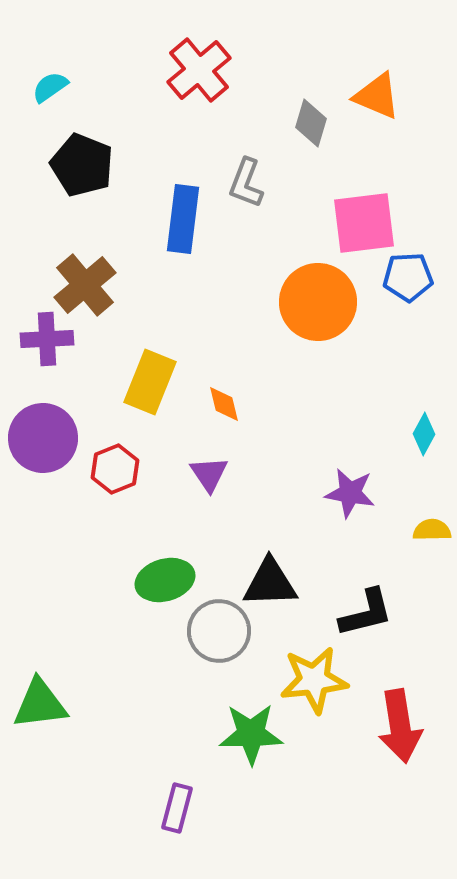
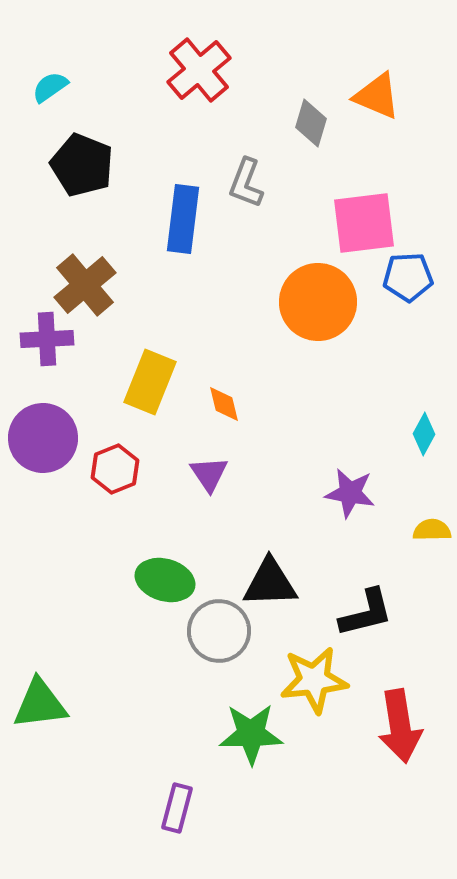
green ellipse: rotated 32 degrees clockwise
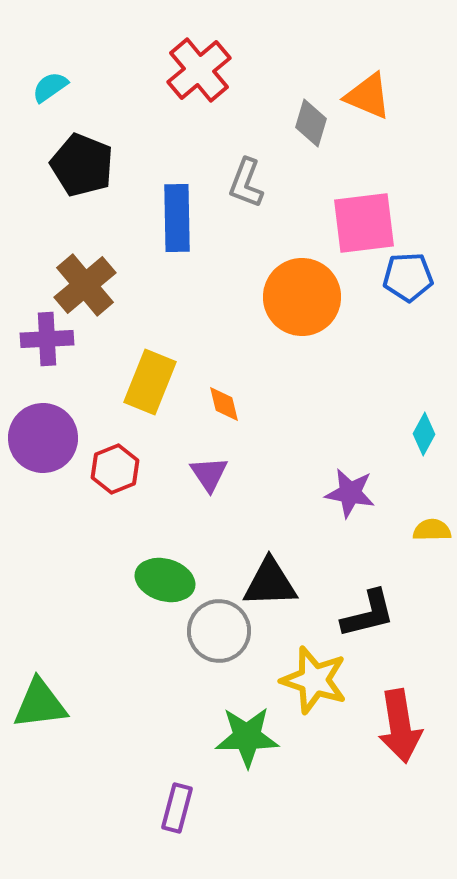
orange triangle: moved 9 px left
blue rectangle: moved 6 px left, 1 px up; rotated 8 degrees counterclockwise
orange circle: moved 16 px left, 5 px up
black L-shape: moved 2 px right, 1 px down
yellow star: rotated 24 degrees clockwise
green star: moved 4 px left, 3 px down
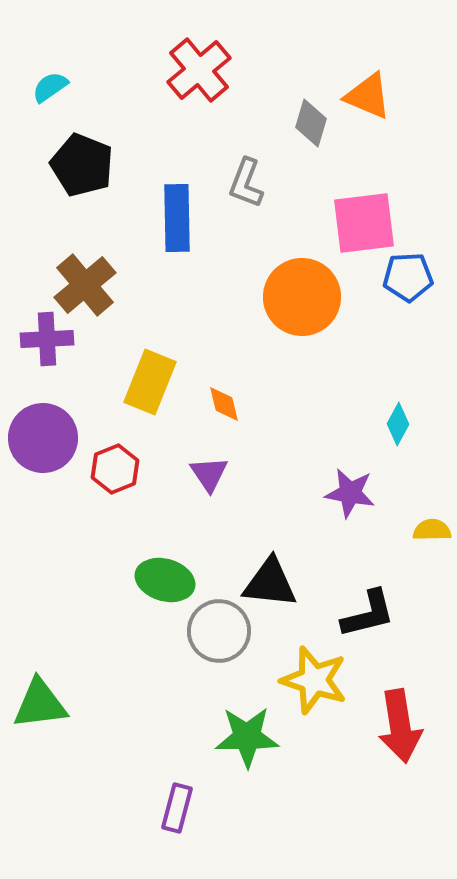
cyan diamond: moved 26 px left, 10 px up
black triangle: rotated 8 degrees clockwise
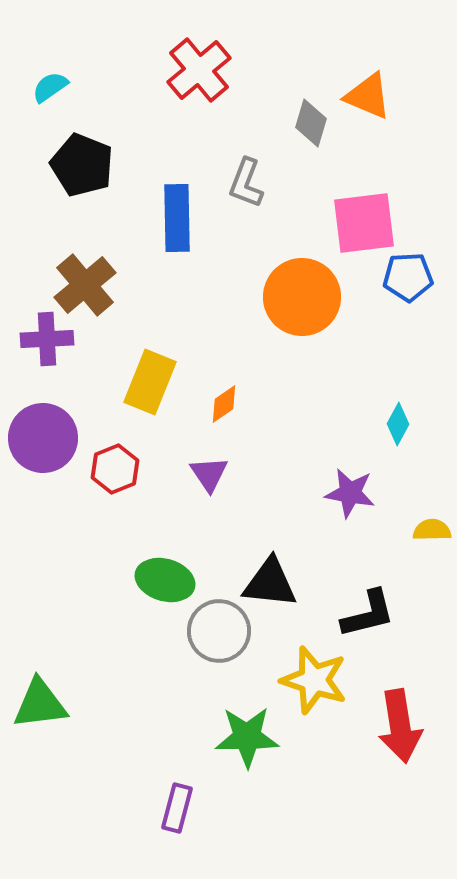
orange diamond: rotated 69 degrees clockwise
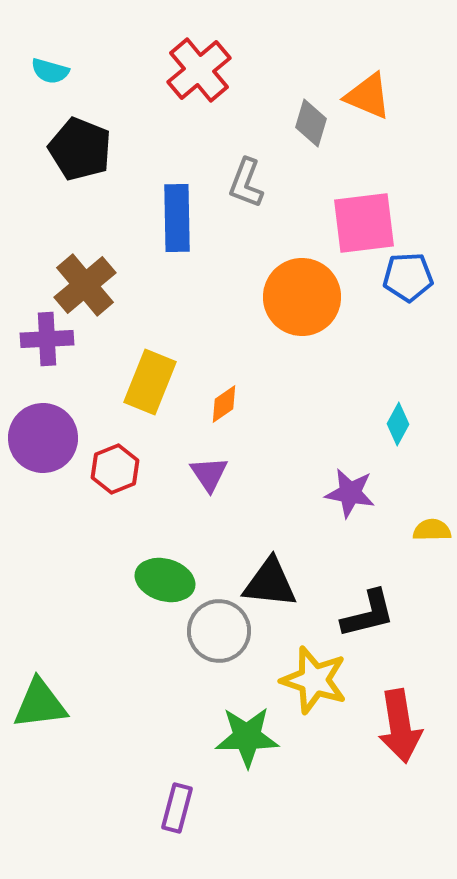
cyan semicircle: moved 16 px up; rotated 129 degrees counterclockwise
black pentagon: moved 2 px left, 16 px up
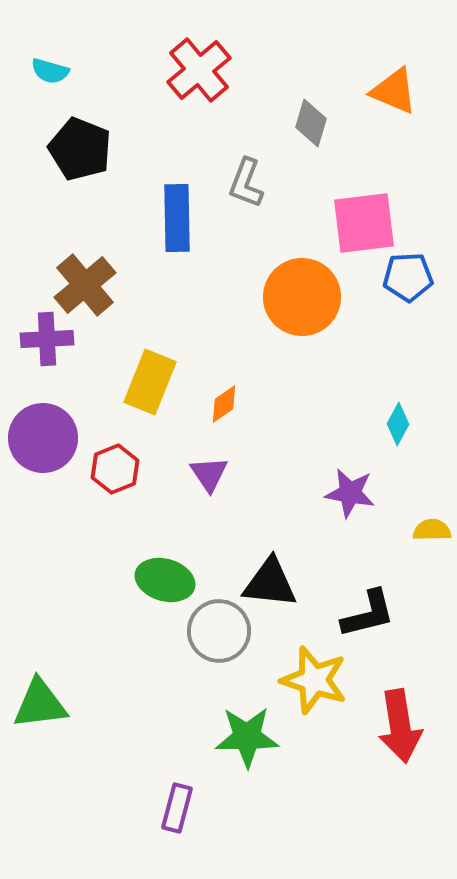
orange triangle: moved 26 px right, 5 px up
